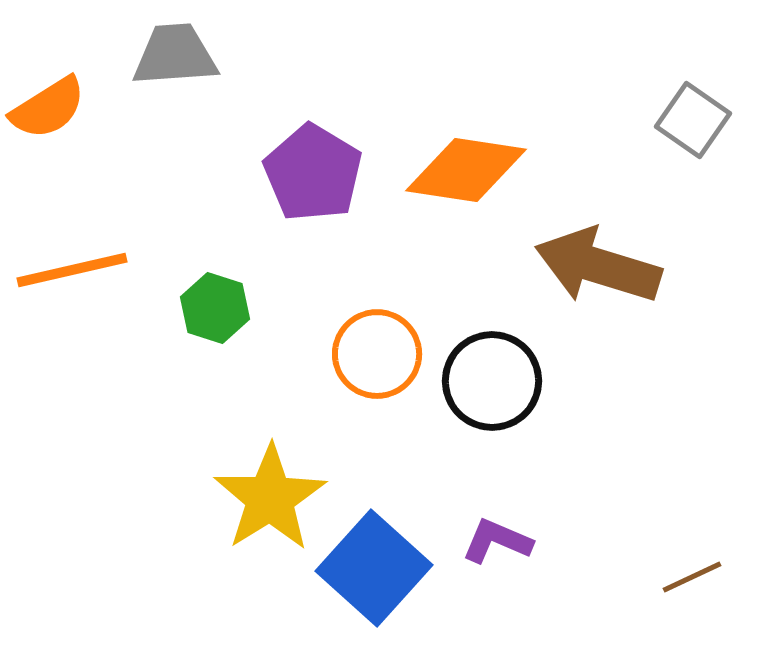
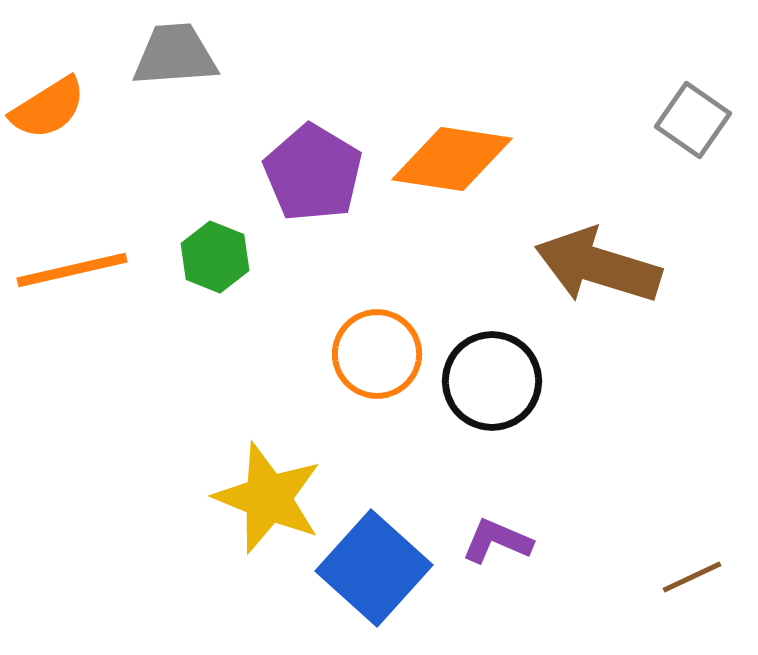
orange diamond: moved 14 px left, 11 px up
green hexagon: moved 51 px up; rotated 4 degrees clockwise
yellow star: moved 2 px left; rotated 18 degrees counterclockwise
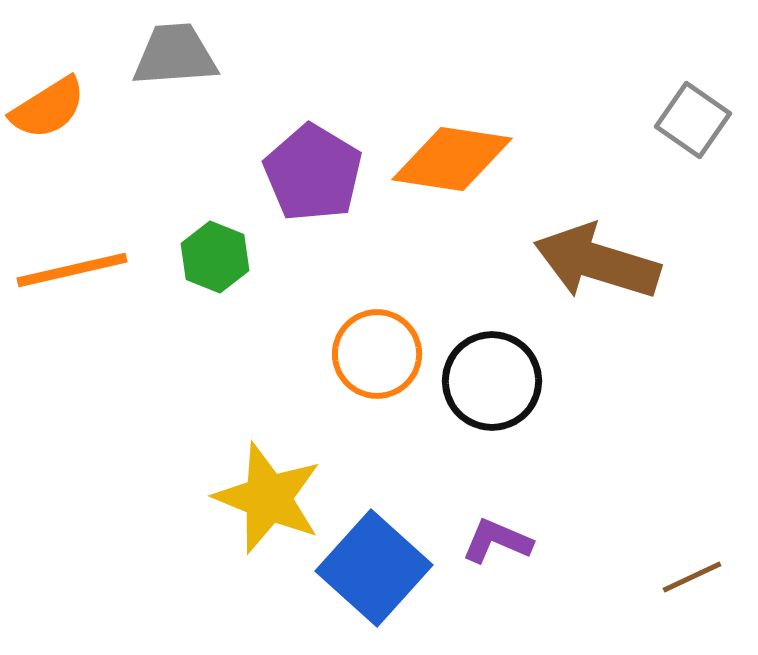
brown arrow: moved 1 px left, 4 px up
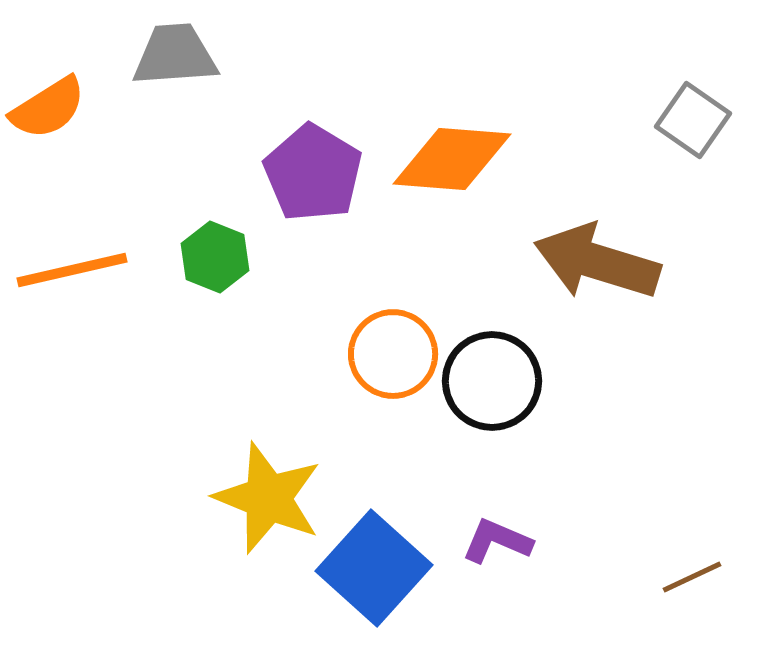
orange diamond: rotated 4 degrees counterclockwise
orange circle: moved 16 px right
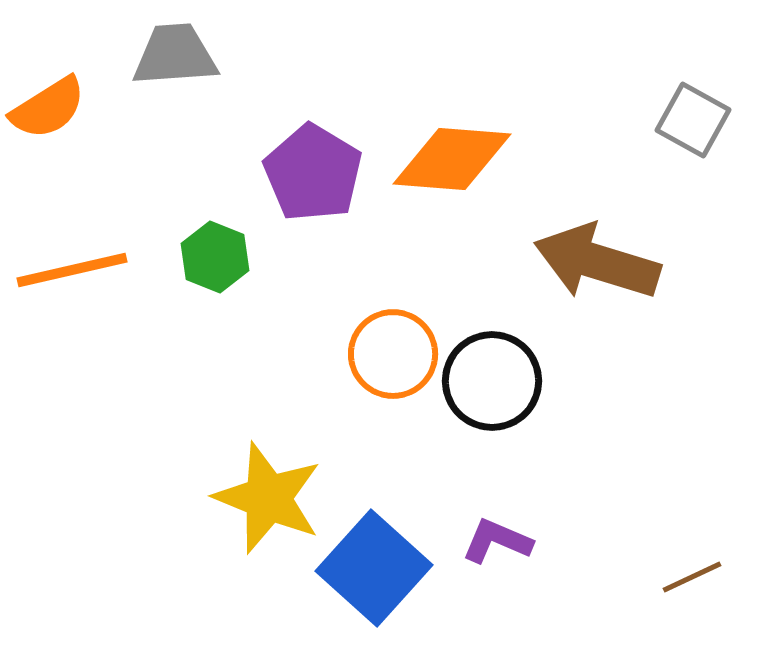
gray square: rotated 6 degrees counterclockwise
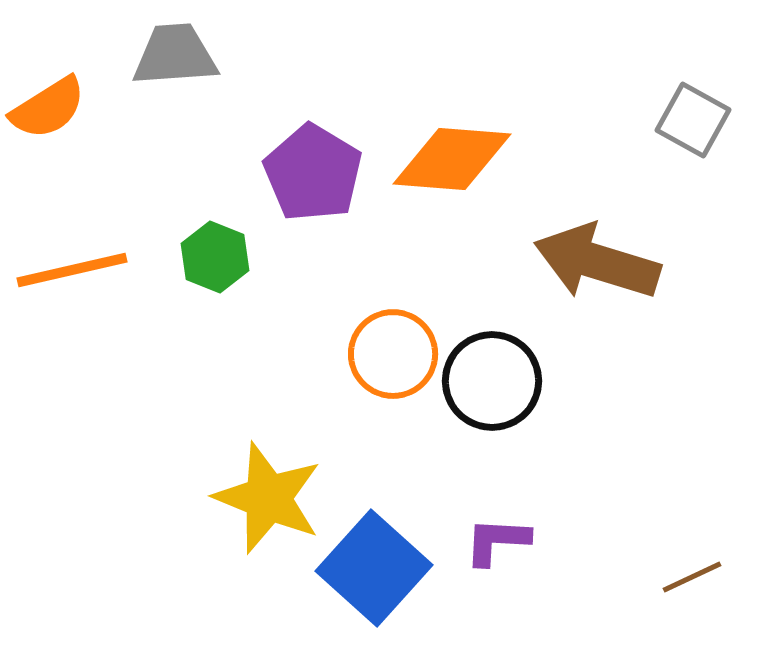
purple L-shape: rotated 20 degrees counterclockwise
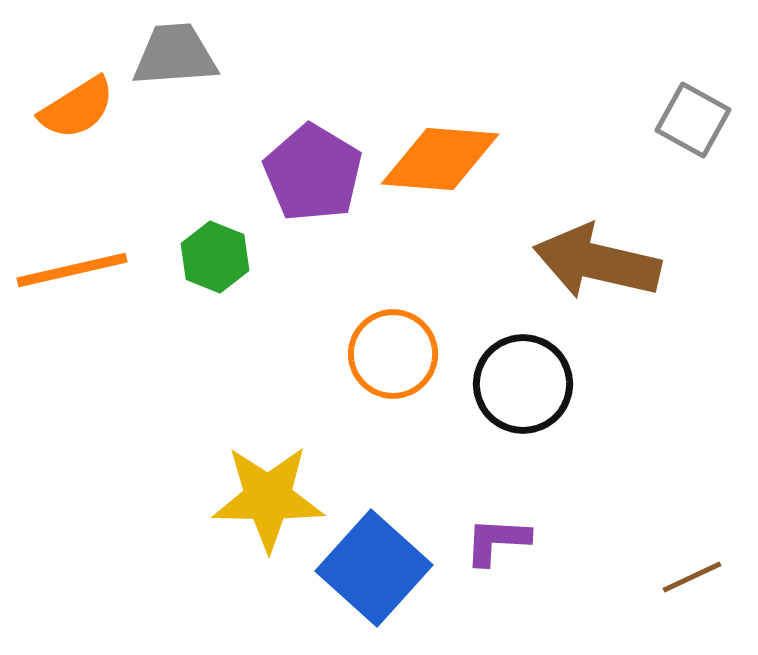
orange semicircle: moved 29 px right
orange diamond: moved 12 px left
brown arrow: rotated 4 degrees counterclockwise
black circle: moved 31 px right, 3 px down
yellow star: rotated 21 degrees counterclockwise
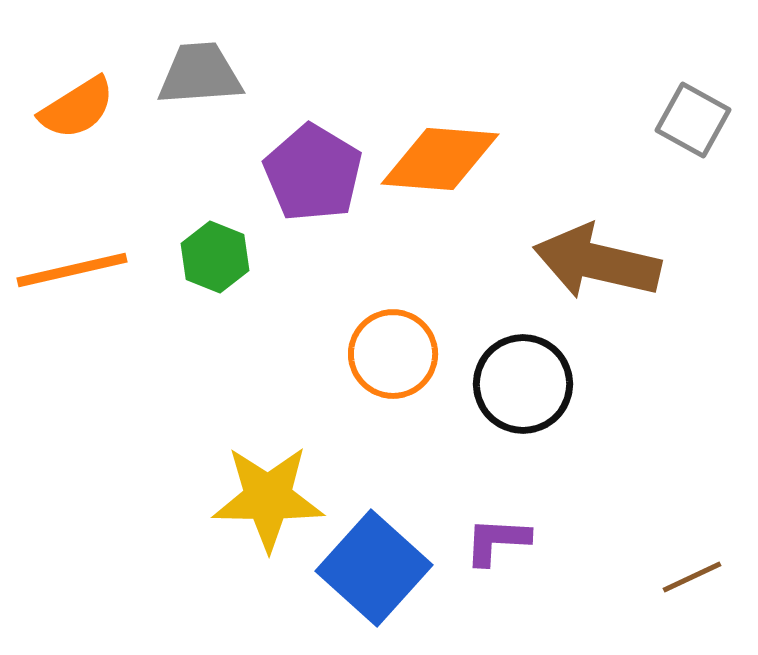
gray trapezoid: moved 25 px right, 19 px down
